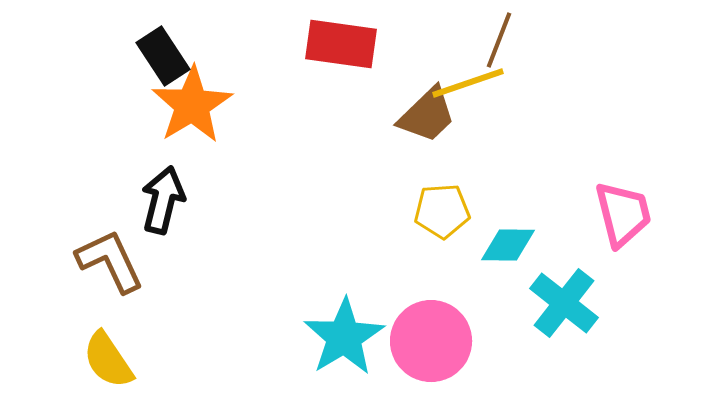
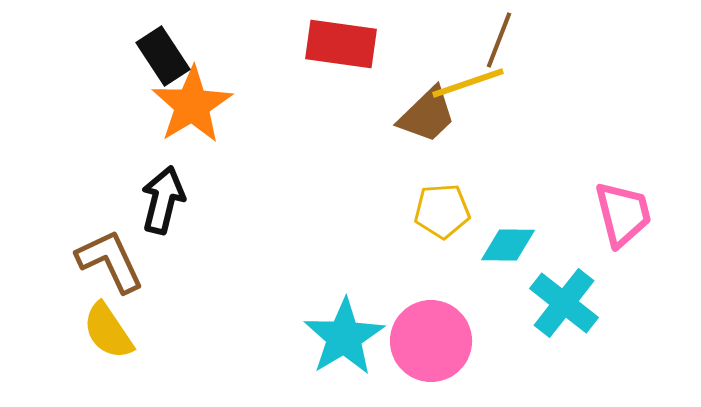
yellow semicircle: moved 29 px up
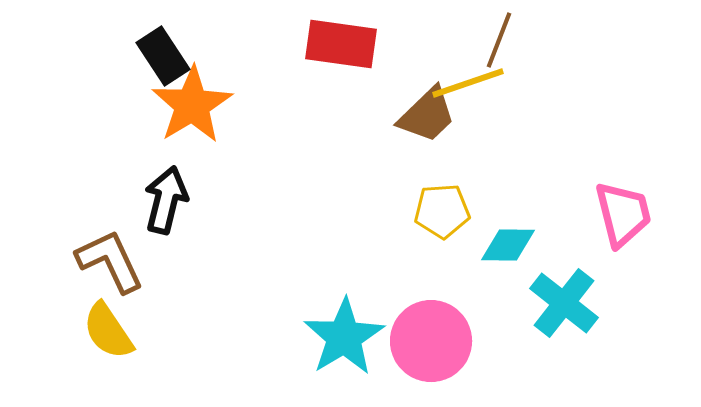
black arrow: moved 3 px right
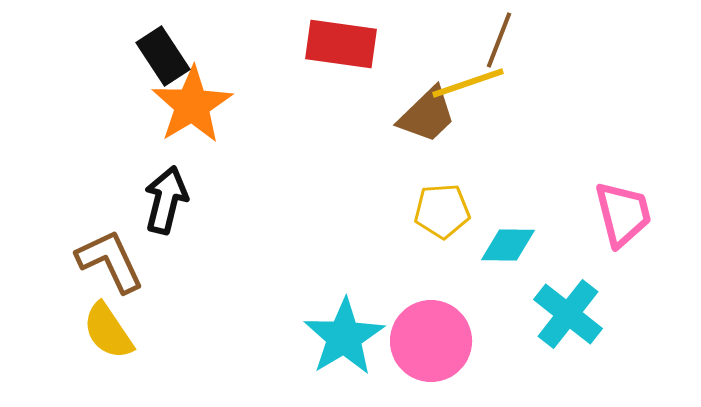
cyan cross: moved 4 px right, 11 px down
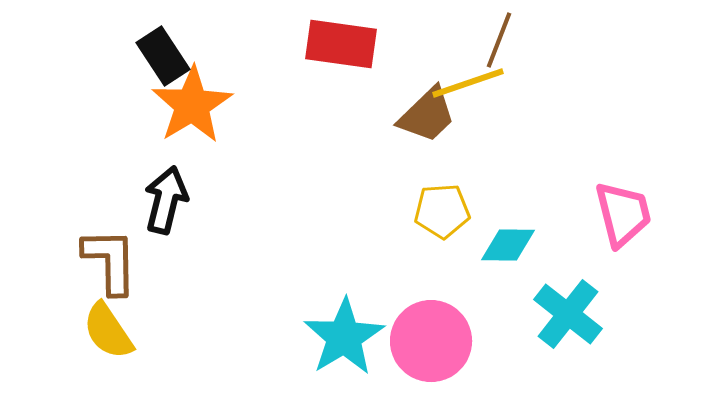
brown L-shape: rotated 24 degrees clockwise
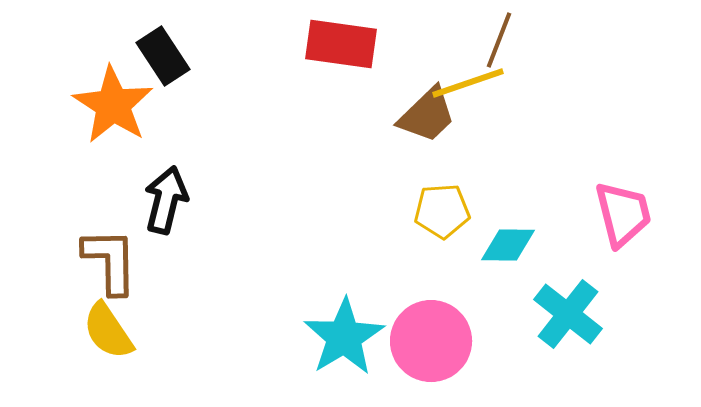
orange star: moved 79 px left; rotated 8 degrees counterclockwise
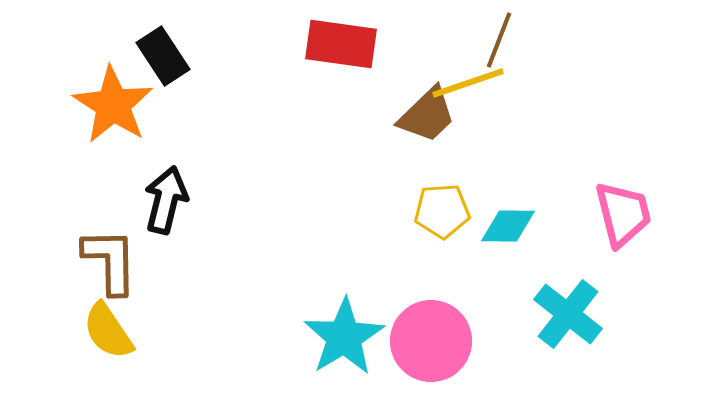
cyan diamond: moved 19 px up
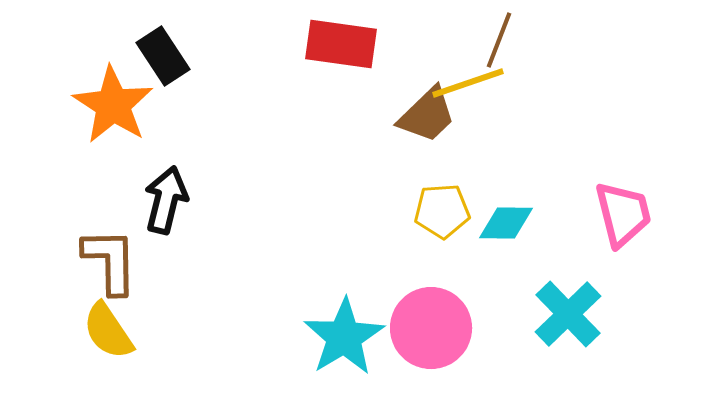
cyan diamond: moved 2 px left, 3 px up
cyan cross: rotated 8 degrees clockwise
pink circle: moved 13 px up
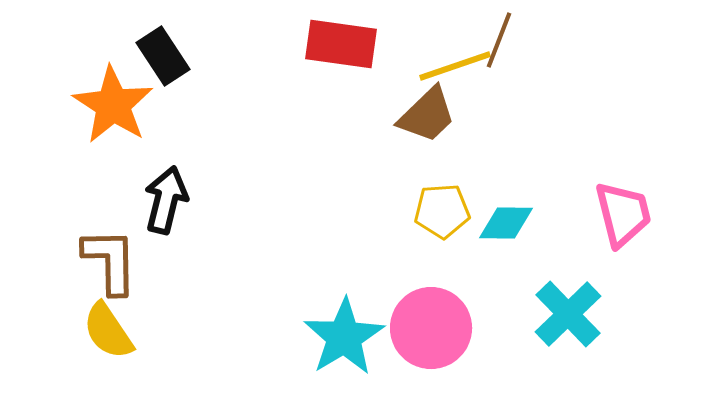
yellow line: moved 13 px left, 17 px up
